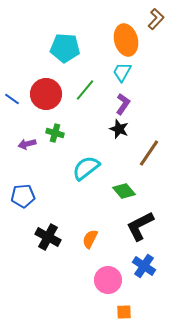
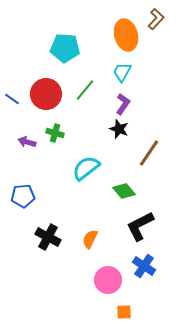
orange ellipse: moved 5 px up
purple arrow: moved 2 px up; rotated 30 degrees clockwise
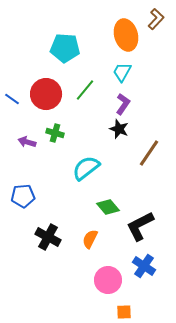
green diamond: moved 16 px left, 16 px down
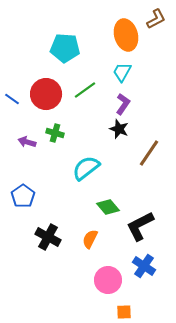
brown L-shape: rotated 20 degrees clockwise
green line: rotated 15 degrees clockwise
blue pentagon: rotated 30 degrees counterclockwise
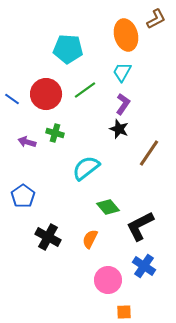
cyan pentagon: moved 3 px right, 1 px down
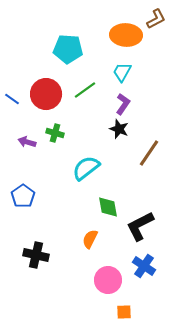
orange ellipse: rotated 72 degrees counterclockwise
green diamond: rotated 30 degrees clockwise
black cross: moved 12 px left, 18 px down; rotated 15 degrees counterclockwise
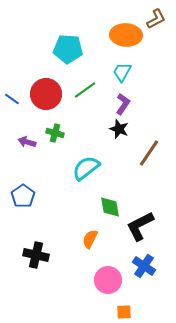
green diamond: moved 2 px right
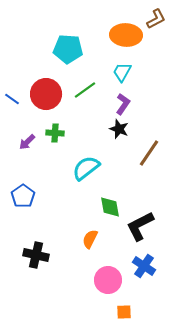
green cross: rotated 12 degrees counterclockwise
purple arrow: rotated 60 degrees counterclockwise
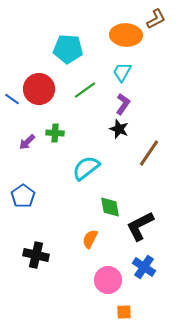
red circle: moved 7 px left, 5 px up
blue cross: moved 1 px down
